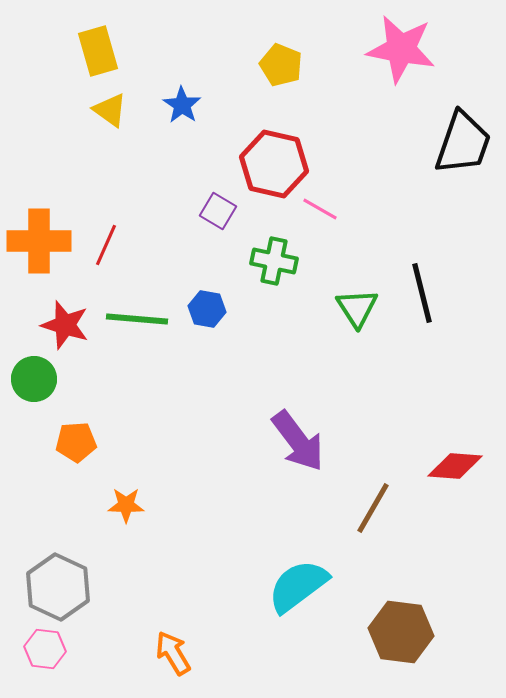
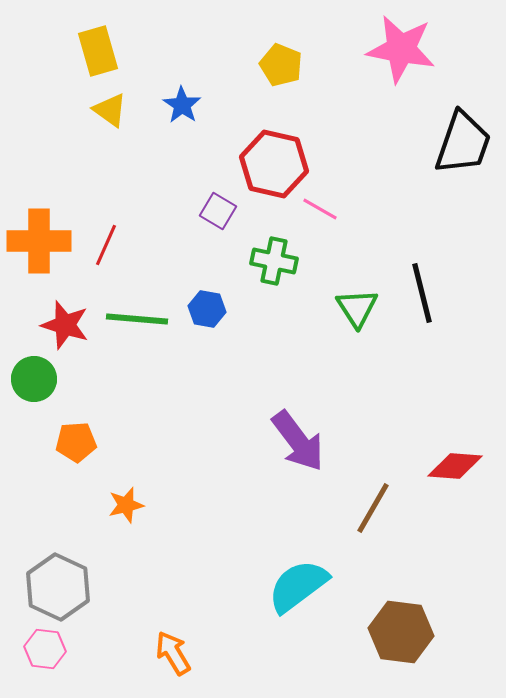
orange star: rotated 15 degrees counterclockwise
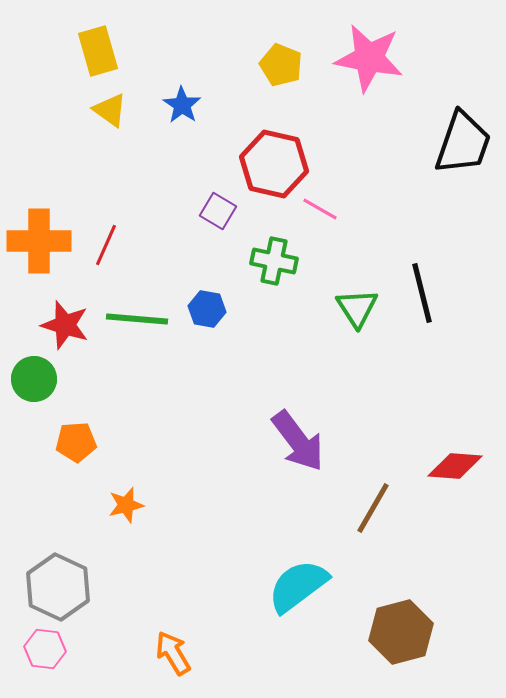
pink star: moved 32 px left, 9 px down
brown hexagon: rotated 22 degrees counterclockwise
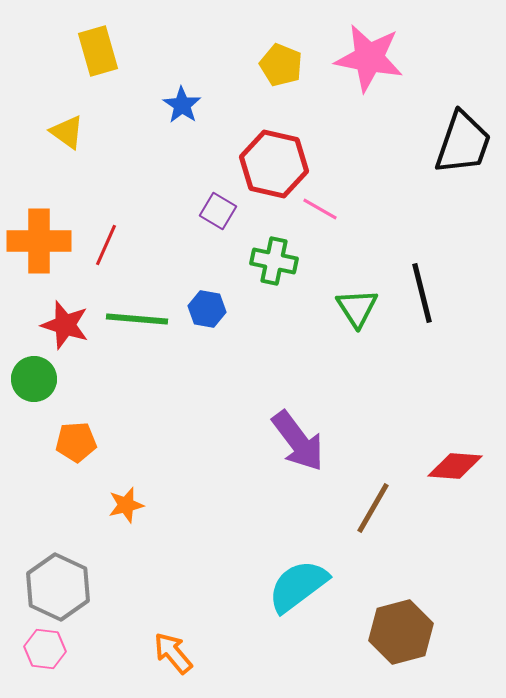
yellow triangle: moved 43 px left, 22 px down
orange arrow: rotated 9 degrees counterclockwise
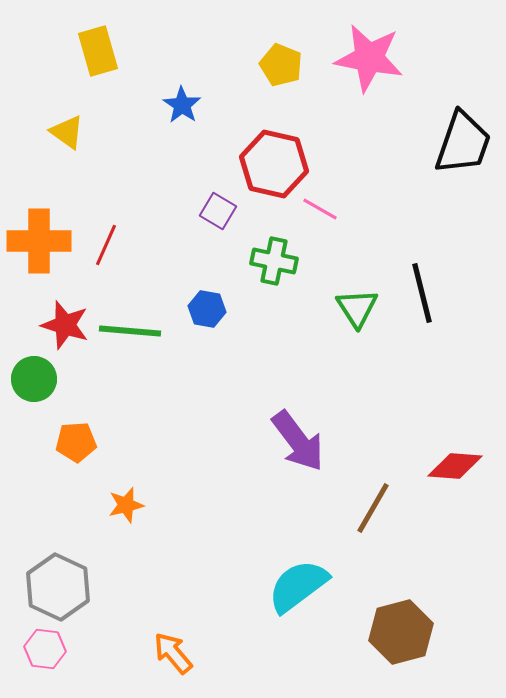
green line: moved 7 px left, 12 px down
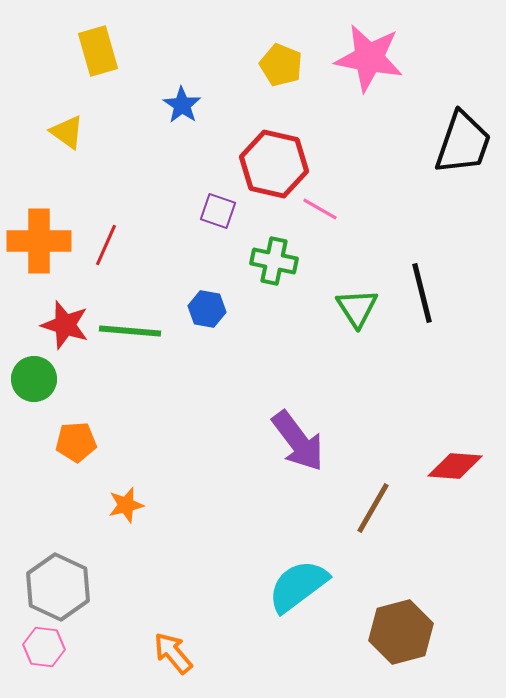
purple square: rotated 12 degrees counterclockwise
pink hexagon: moved 1 px left, 2 px up
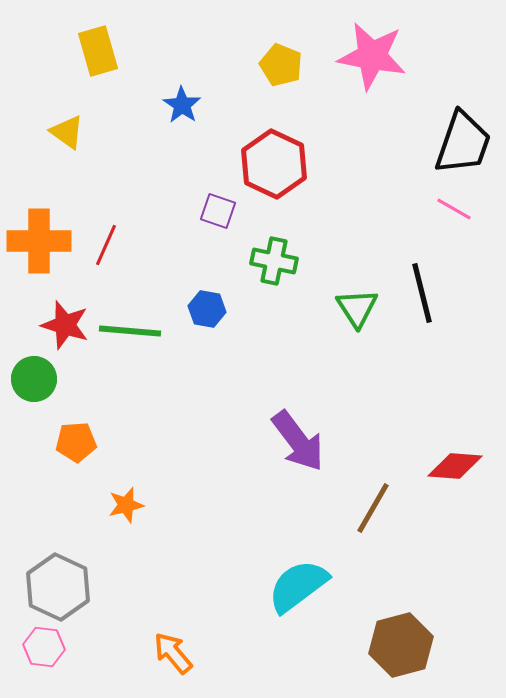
pink star: moved 3 px right, 2 px up
red hexagon: rotated 12 degrees clockwise
pink line: moved 134 px right
brown hexagon: moved 13 px down
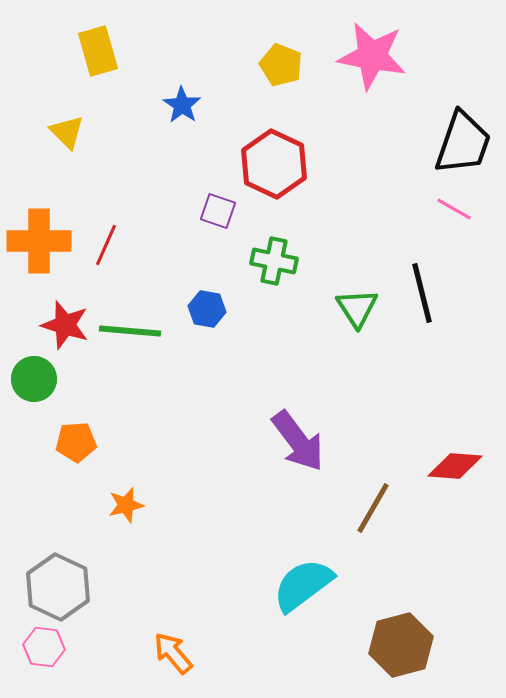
yellow triangle: rotated 9 degrees clockwise
cyan semicircle: moved 5 px right, 1 px up
